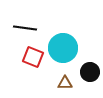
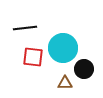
black line: rotated 15 degrees counterclockwise
red square: rotated 15 degrees counterclockwise
black circle: moved 6 px left, 3 px up
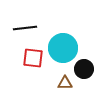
red square: moved 1 px down
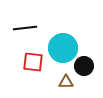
red square: moved 4 px down
black circle: moved 3 px up
brown triangle: moved 1 px right, 1 px up
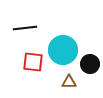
cyan circle: moved 2 px down
black circle: moved 6 px right, 2 px up
brown triangle: moved 3 px right
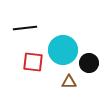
black circle: moved 1 px left, 1 px up
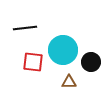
black circle: moved 2 px right, 1 px up
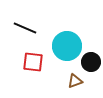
black line: rotated 30 degrees clockwise
cyan circle: moved 4 px right, 4 px up
brown triangle: moved 6 px right, 1 px up; rotated 21 degrees counterclockwise
